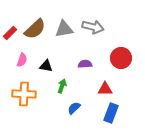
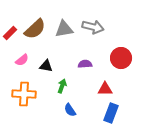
pink semicircle: rotated 32 degrees clockwise
blue semicircle: moved 4 px left, 2 px down; rotated 80 degrees counterclockwise
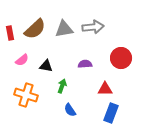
gray arrow: rotated 20 degrees counterclockwise
red rectangle: rotated 56 degrees counterclockwise
orange cross: moved 2 px right, 1 px down; rotated 15 degrees clockwise
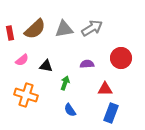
gray arrow: moved 1 px left, 1 px down; rotated 25 degrees counterclockwise
purple semicircle: moved 2 px right
green arrow: moved 3 px right, 3 px up
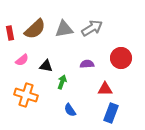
green arrow: moved 3 px left, 1 px up
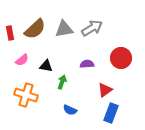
red triangle: moved 1 px down; rotated 35 degrees counterclockwise
blue semicircle: rotated 32 degrees counterclockwise
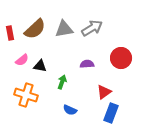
black triangle: moved 6 px left
red triangle: moved 1 px left, 2 px down
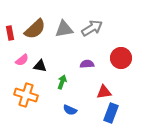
red triangle: rotated 28 degrees clockwise
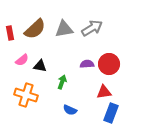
red circle: moved 12 px left, 6 px down
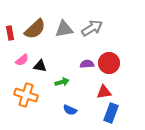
red circle: moved 1 px up
green arrow: rotated 56 degrees clockwise
